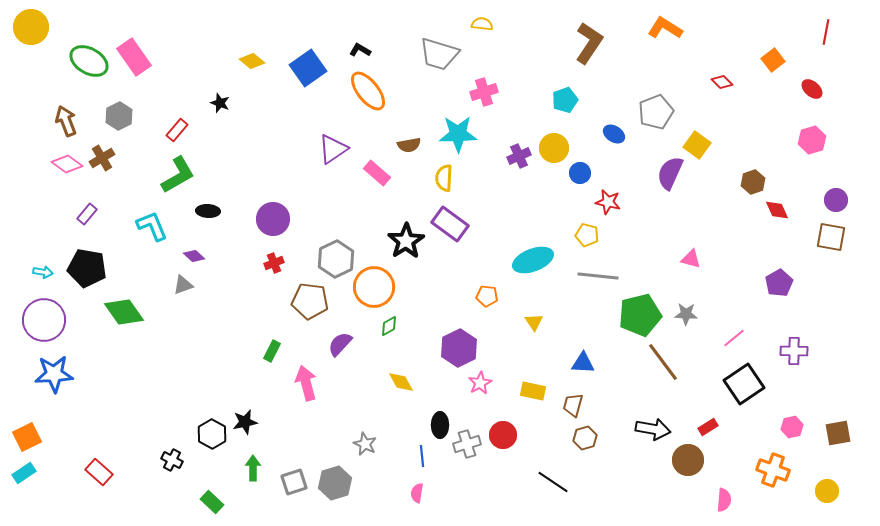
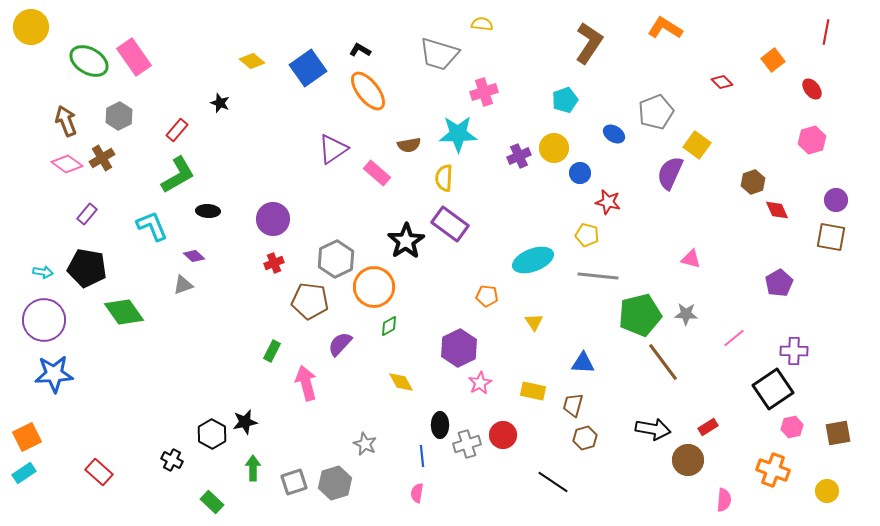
red ellipse at (812, 89): rotated 10 degrees clockwise
black square at (744, 384): moved 29 px right, 5 px down
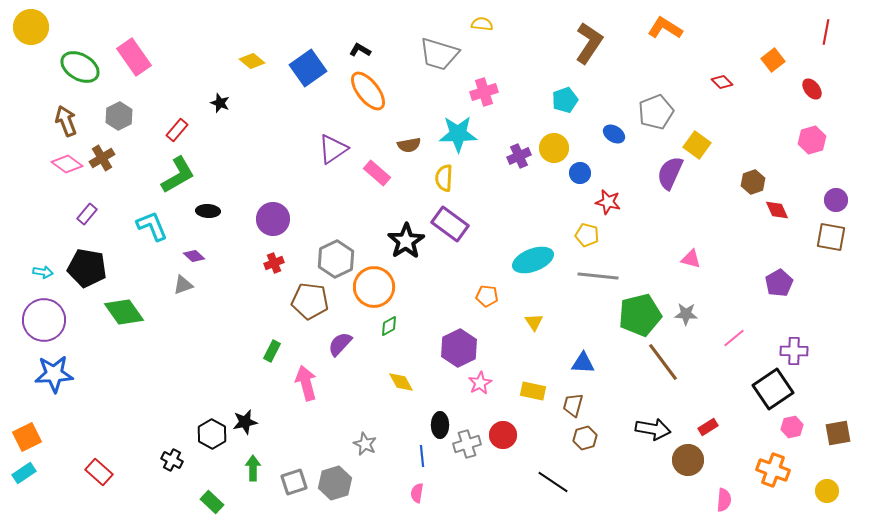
green ellipse at (89, 61): moved 9 px left, 6 px down
